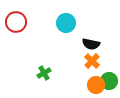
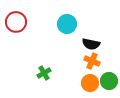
cyan circle: moved 1 px right, 1 px down
orange cross: rotated 21 degrees counterclockwise
orange circle: moved 6 px left, 2 px up
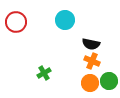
cyan circle: moved 2 px left, 4 px up
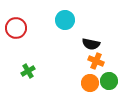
red circle: moved 6 px down
orange cross: moved 4 px right
green cross: moved 16 px left, 2 px up
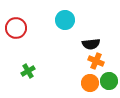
black semicircle: rotated 18 degrees counterclockwise
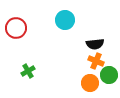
black semicircle: moved 4 px right
green circle: moved 6 px up
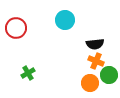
green cross: moved 2 px down
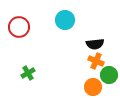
red circle: moved 3 px right, 1 px up
orange circle: moved 3 px right, 4 px down
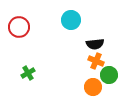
cyan circle: moved 6 px right
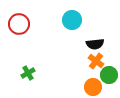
cyan circle: moved 1 px right
red circle: moved 3 px up
orange cross: rotated 14 degrees clockwise
